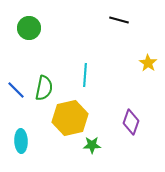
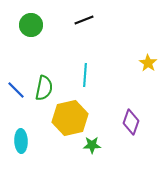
black line: moved 35 px left; rotated 36 degrees counterclockwise
green circle: moved 2 px right, 3 px up
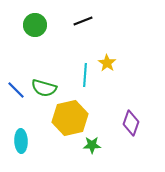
black line: moved 1 px left, 1 px down
green circle: moved 4 px right
yellow star: moved 41 px left
green semicircle: rotated 95 degrees clockwise
purple diamond: moved 1 px down
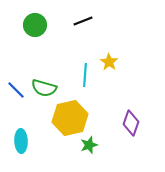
yellow star: moved 2 px right, 1 px up
green star: moved 3 px left; rotated 18 degrees counterclockwise
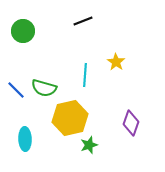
green circle: moved 12 px left, 6 px down
yellow star: moved 7 px right
cyan ellipse: moved 4 px right, 2 px up
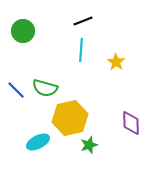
cyan line: moved 4 px left, 25 px up
green semicircle: moved 1 px right
purple diamond: rotated 20 degrees counterclockwise
cyan ellipse: moved 13 px right, 3 px down; rotated 65 degrees clockwise
